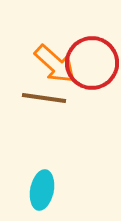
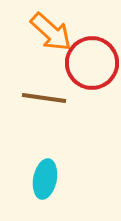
orange arrow: moved 4 px left, 32 px up
cyan ellipse: moved 3 px right, 11 px up
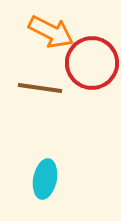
orange arrow: rotated 15 degrees counterclockwise
brown line: moved 4 px left, 10 px up
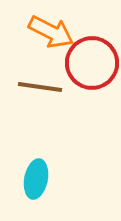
brown line: moved 1 px up
cyan ellipse: moved 9 px left
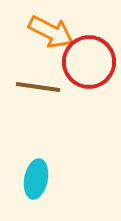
red circle: moved 3 px left, 1 px up
brown line: moved 2 px left
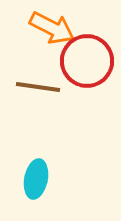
orange arrow: moved 1 px right, 4 px up
red circle: moved 2 px left, 1 px up
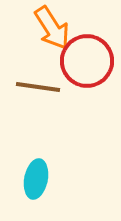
orange arrow: rotated 30 degrees clockwise
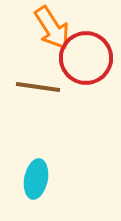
red circle: moved 1 px left, 3 px up
